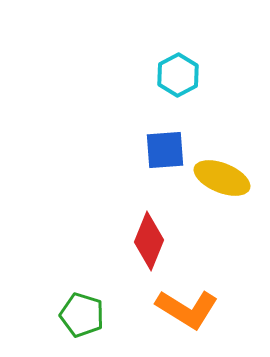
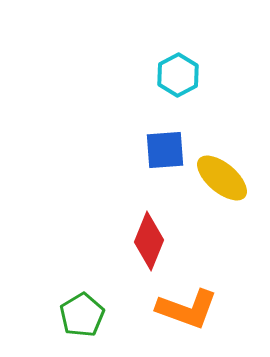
yellow ellipse: rotated 18 degrees clockwise
orange L-shape: rotated 12 degrees counterclockwise
green pentagon: rotated 24 degrees clockwise
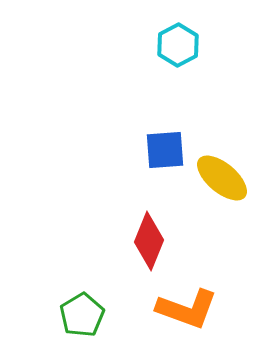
cyan hexagon: moved 30 px up
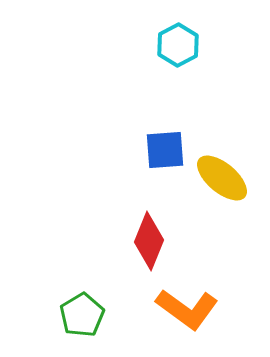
orange L-shape: rotated 16 degrees clockwise
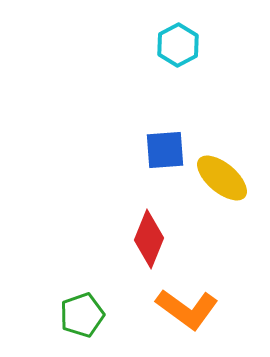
red diamond: moved 2 px up
green pentagon: rotated 12 degrees clockwise
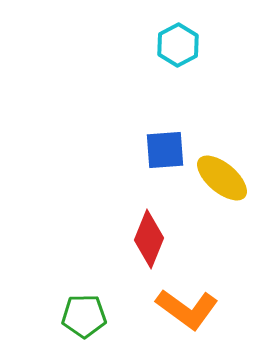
green pentagon: moved 2 px right, 1 px down; rotated 18 degrees clockwise
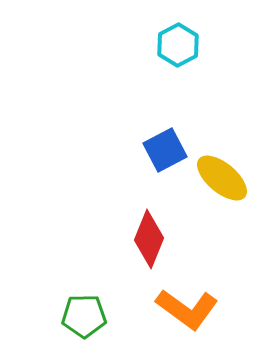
blue square: rotated 24 degrees counterclockwise
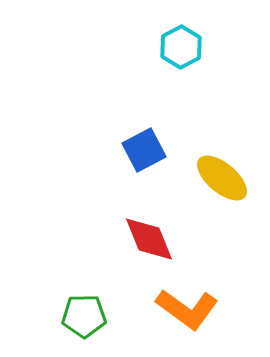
cyan hexagon: moved 3 px right, 2 px down
blue square: moved 21 px left
red diamond: rotated 44 degrees counterclockwise
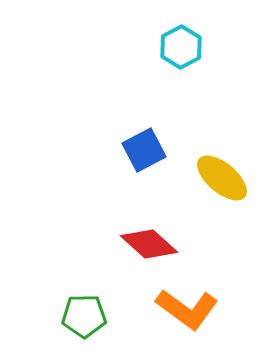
red diamond: moved 5 px down; rotated 26 degrees counterclockwise
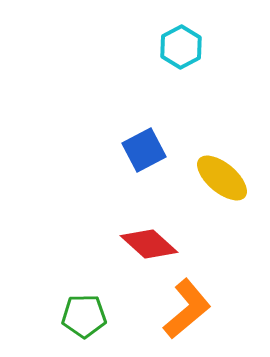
orange L-shape: rotated 76 degrees counterclockwise
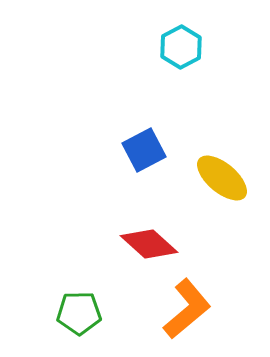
green pentagon: moved 5 px left, 3 px up
